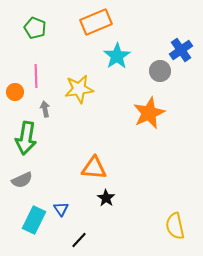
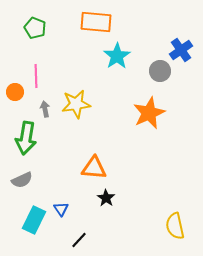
orange rectangle: rotated 28 degrees clockwise
yellow star: moved 3 px left, 15 px down
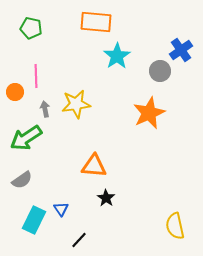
green pentagon: moved 4 px left; rotated 10 degrees counterclockwise
green arrow: rotated 48 degrees clockwise
orange triangle: moved 2 px up
gray semicircle: rotated 10 degrees counterclockwise
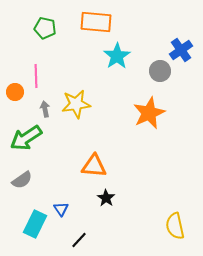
green pentagon: moved 14 px right
cyan rectangle: moved 1 px right, 4 px down
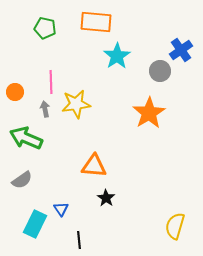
pink line: moved 15 px right, 6 px down
orange star: rotated 8 degrees counterclockwise
green arrow: rotated 56 degrees clockwise
yellow semicircle: rotated 28 degrees clockwise
black line: rotated 48 degrees counterclockwise
